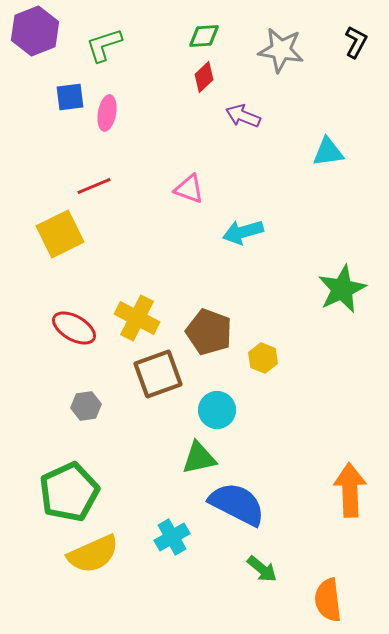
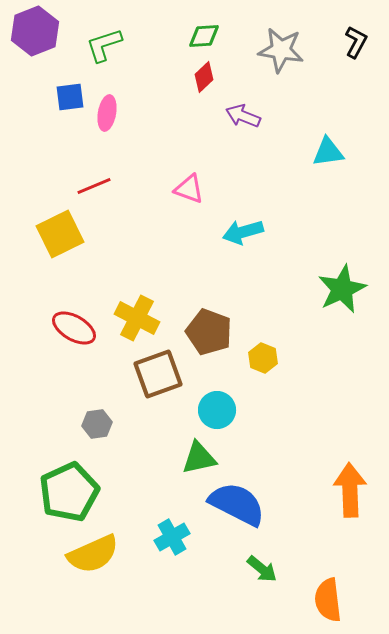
gray hexagon: moved 11 px right, 18 px down
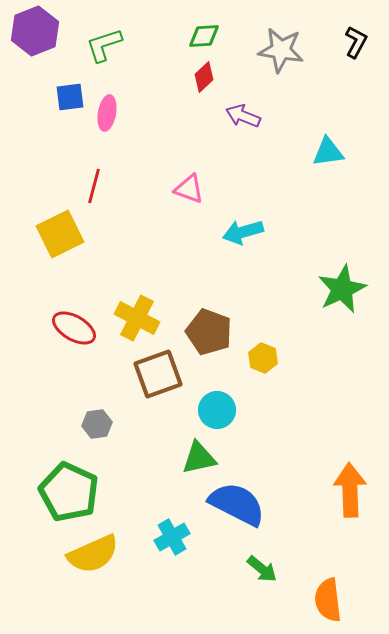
red line: rotated 52 degrees counterclockwise
green pentagon: rotated 22 degrees counterclockwise
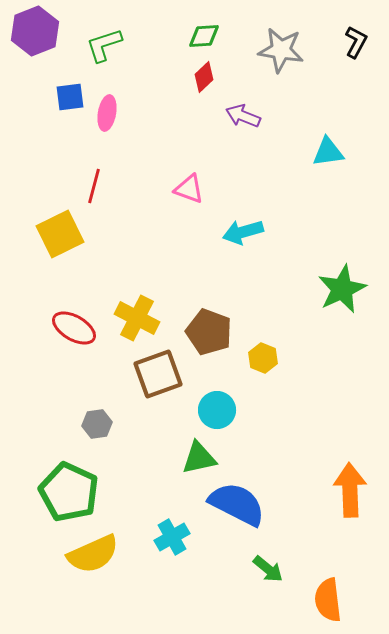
green arrow: moved 6 px right
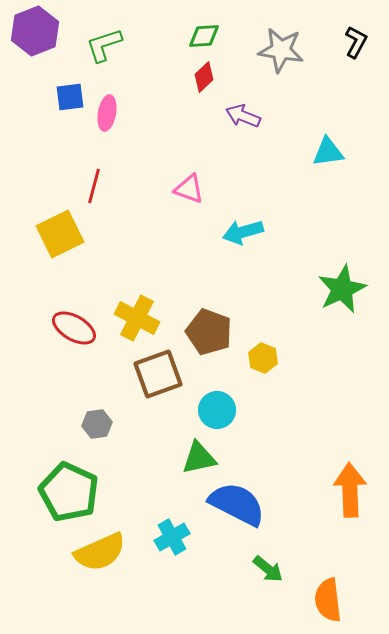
yellow semicircle: moved 7 px right, 2 px up
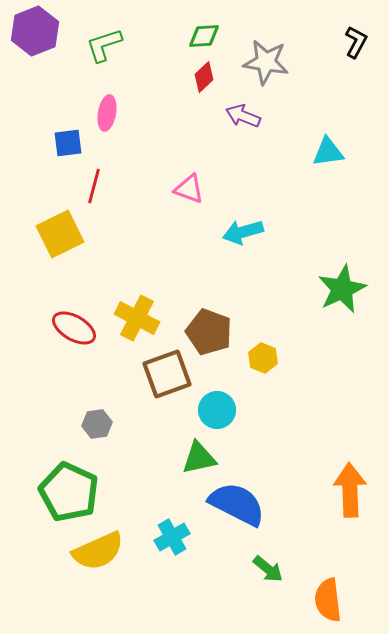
gray star: moved 15 px left, 12 px down
blue square: moved 2 px left, 46 px down
brown square: moved 9 px right
yellow semicircle: moved 2 px left, 1 px up
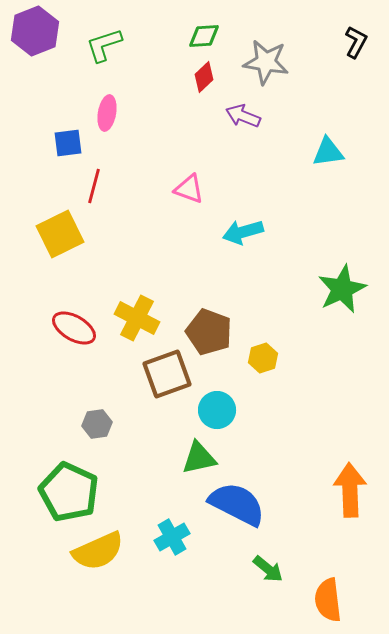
yellow hexagon: rotated 20 degrees clockwise
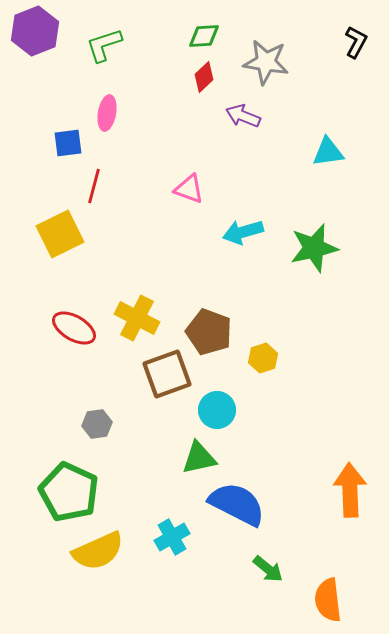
green star: moved 28 px left, 41 px up; rotated 12 degrees clockwise
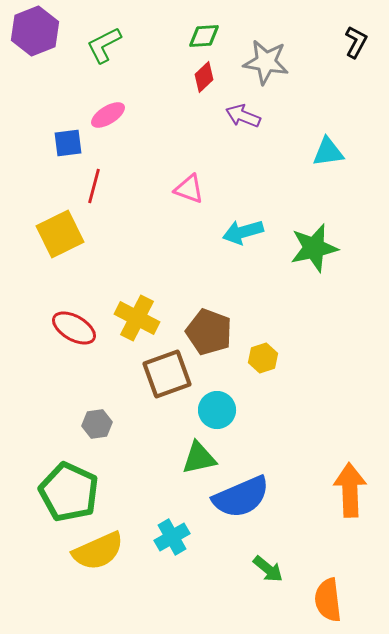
green L-shape: rotated 9 degrees counterclockwise
pink ellipse: moved 1 px right, 2 px down; rotated 48 degrees clockwise
blue semicircle: moved 4 px right, 7 px up; rotated 130 degrees clockwise
